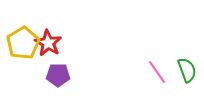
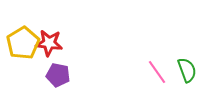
red star: moved 1 px right; rotated 24 degrees counterclockwise
purple pentagon: rotated 10 degrees clockwise
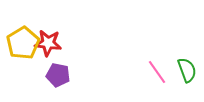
red star: moved 1 px left
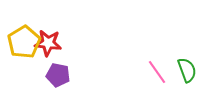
yellow pentagon: moved 1 px right, 1 px up
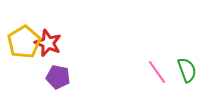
red star: rotated 16 degrees clockwise
purple pentagon: moved 2 px down
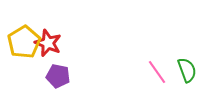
purple pentagon: moved 1 px up
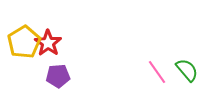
red star: rotated 12 degrees clockwise
green semicircle: rotated 20 degrees counterclockwise
purple pentagon: rotated 15 degrees counterclockwise
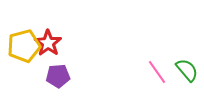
yellow pentagon: moved 4 px down; rotated 16 degrees clockwise
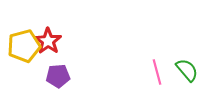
red star: moved 2 px up
pink line: rotated 20 degrees clockwise
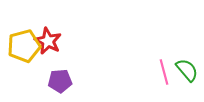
red star: rotated 8 degrees counterclockwise
pink line: moved 7 px right
purple pentagon: moved 2 px right, 5 px down
